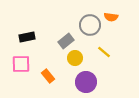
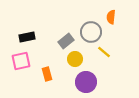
orange semicircle: rotated 88 degrees clockwise
gray circle: moved 1 px right, 7 px down
yellow circle: moved 1 px down
pink square: moved 3 px up; rotated 12 degrees counterclockwise
orange rectangle: moved 1 px left, 2 px up; rotated 24 degrees clockwise
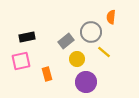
yellow circle: moved 2 px right
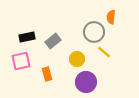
gray circle: moved 3 px right
gray rectangle: moved 13 px left
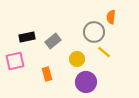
pink square: moved 6 px left
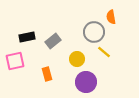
orange semicircle: rotated 16 degrees counterclockwise
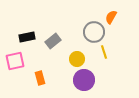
orange semicircle: rotated 40 degrees clockwise
yellow line: rotated 32 degrees clockwise
orange rectangle: moved 7 px left, 4 px down
purple circle: moved 2 px left, 2 px up
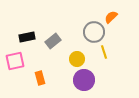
orange semicircle: rotated 16 degrees clockwise
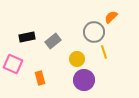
pink square: moved 2 px left, 3 px down; rotated 36 degrees clockwise
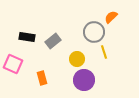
black rectangle: rotated 21 degrees clockwise
orange rectangle: moved 2 px right
